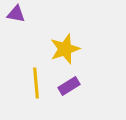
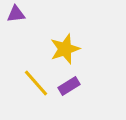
purple triangle: rotated 18 degrees counterclockwise
yellow line: rotated 36 degrees counterclockwise
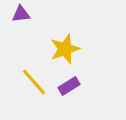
purple triangle: moved 5 px right
yellow line: moved 2 px left, 1 px up
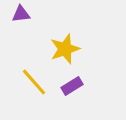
purple rectangle: moved 3 px right
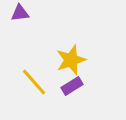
purple triangle: moved 1 px left, 1 px up
yellow star: moved 6 px right, 11 px down
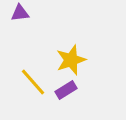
yellow line: moved 1 px left
purple rectangle: moved 6 px left, 4 px down
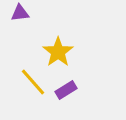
yellow star: moved 13 px left, 8 px up; rotated 16 degrees counterclockwise
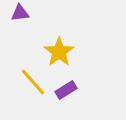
yellow star: moved 1 px right
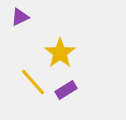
purple triangle: moved 4 px down; rotated 18 degrees counterclockwise
yellow star: moved 1 px right, 1 px down
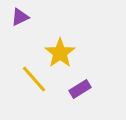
yellow line: moved 1 px right, 3 px up
purple rectangle: moved 14 px right, 1 px up
